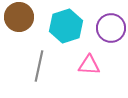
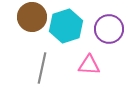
brown circle: moved 13 px right
purple circle: moved 2 px left, 1 px down
gray line: moved 3 px right, 2 px down
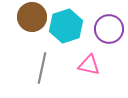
pink triangle: rotated 10 degrees clockwise
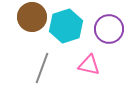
gray line: rotated 8 degrees clockwise
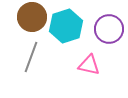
gray line: moved 11 px left, 11 px up
